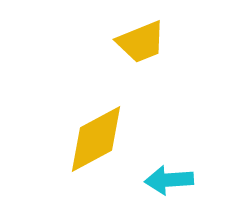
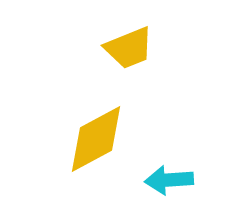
yellow trapezoid: moved 12 px left, 6 px down
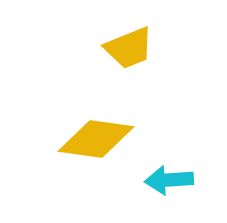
yellow diamond: rotated 36 degrees clockwise
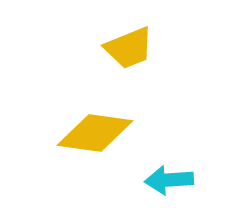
yellow diamond: moved 1 px left, 6 px up
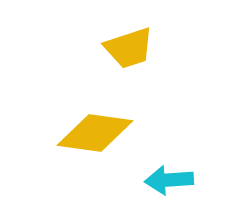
yellow trapezoid: rotated 4 degrees clockwise
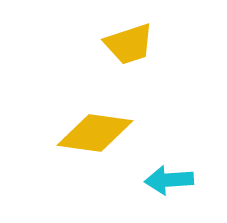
yellow trapezoid: moved 4 px up
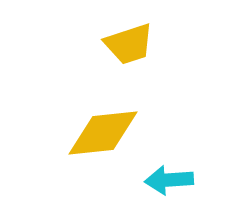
yellow diamond: moved 8 px right; rotated 14 degrees counterclockwise
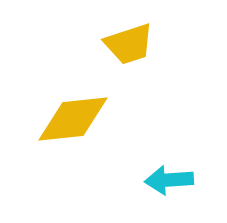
yellow diamond: moved 30 px left, 14 px up
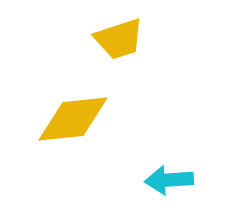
yellow trapezoid: moved 10 px left, 5 px up
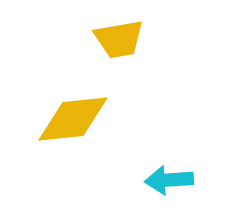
yellow trapezoid: rotated 8 degrees clockwise
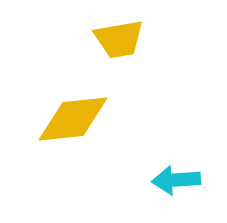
cyan arrow: moved 7 px right
